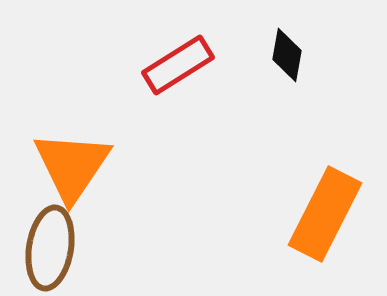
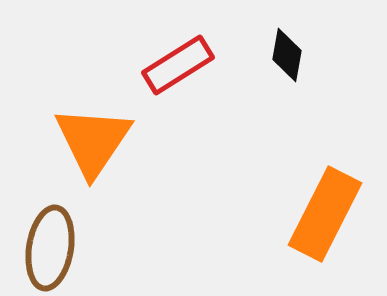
orange triangle: moved 21 px right, 25 px up
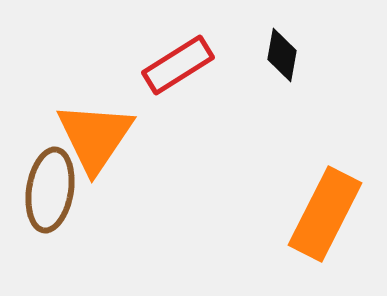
black diamond: moved 5 px left
orange triangle: moved 2 px right, 4 px up
brown ellipse: moved 58 px up
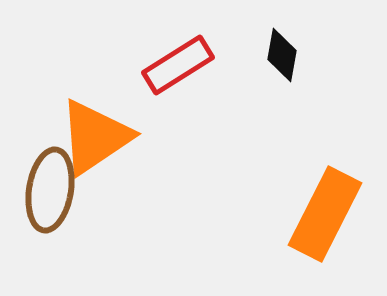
orange triangle: rotated 22 degrees clockwise
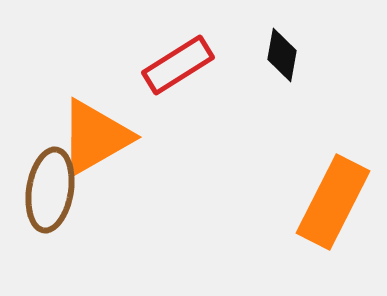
orange triangle: rotated 4 degrees clockwise
orange rectangle: moved 8 px right, 12 px up
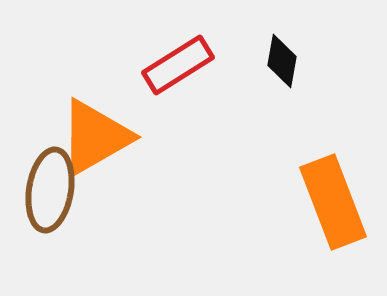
black diamond: moved 6 px down
orange rectangle: rotated 48 degrees counterclockwise
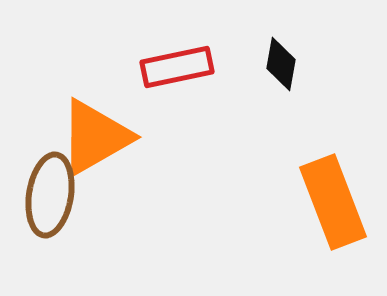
black diamond: moved 1 px left, 3 px down
red rectangle: moved 1 px left, 2 px down; rotated 20 degrees clockwise
brown ellipse: moved 5 px down
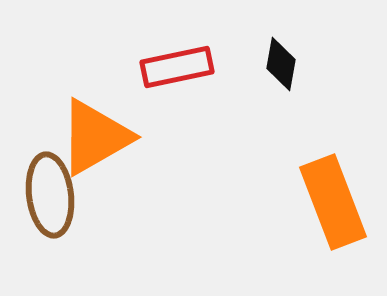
brown ellipse: rotated 16 degrees counterclockwise
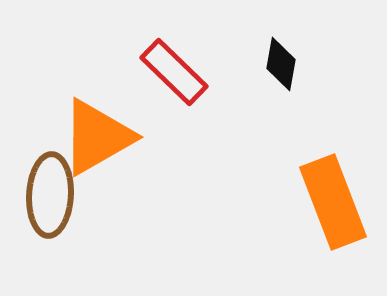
red rectangle: moved 3 px left, 5 px down; rotated 56 degrees clockwise
orange triangle: moved 2 px right
brown ellipse: rotated 10 degrees clockwise
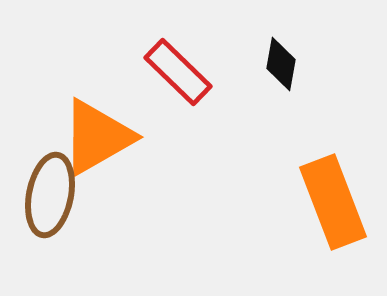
red rectangle: moved 4 px right
brown ellipse: rotated 8 degrees clockwise
